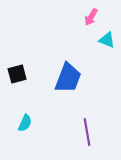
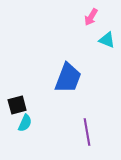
black square: moved 31 px down
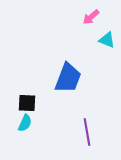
pink arrow: rotated 18 degrees clockwise
black square: moved 10 px right, 2 px up; rotated 18 degrees clockwise
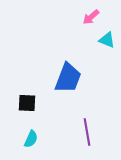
cyan semicircle: moved 6 px right, 16 px down
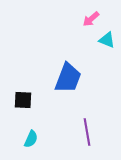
pink arrow: moved 2 px down
black square: moved 4 px left, 3 px up
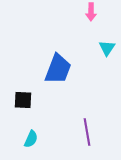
pink arrow: moved 7 px up; rotated 48 degrees counterclockwise
cyan triangle: moved 8 px down; rotated 42 degrees clockwise
blue trapezoid: moved 10 px left, 9 px up
